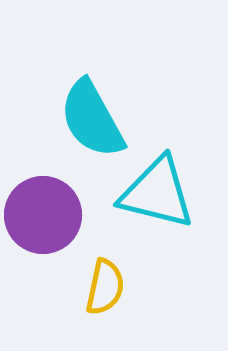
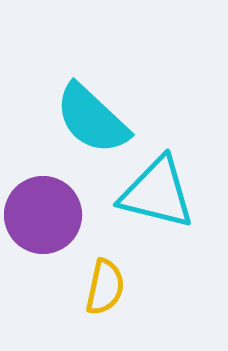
cyan semicircle: rotated 18 degrees counterclockwise
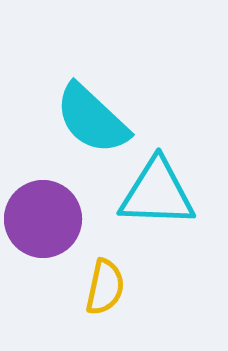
cyan triangle: rotated 12 degrees counterclockwise
purple circle: moved 4 px down
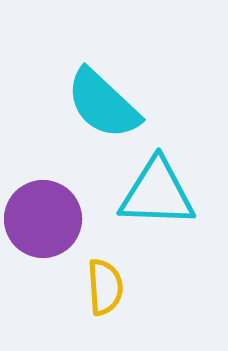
cyan semicircle: moved 11 px right, 15 px up
yellow semicircle: rotated 16 degrees counterclockwise
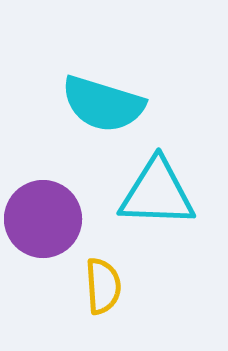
cyan semicircle: rotated 26 degrees counterclockwise
yellow semicircle: moved 2 px left, 1 px up
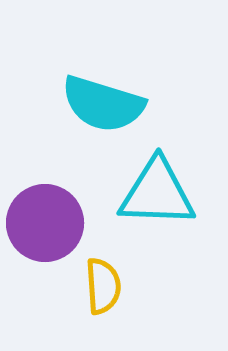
purple circle: moved 2 px right, 4 px down
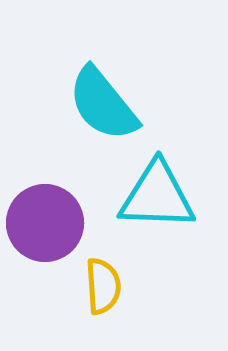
cyan semicircle: rotated 34 degrees clockwise
cyan triangle: moved 3 px down
